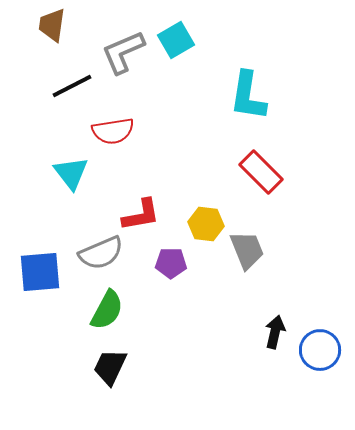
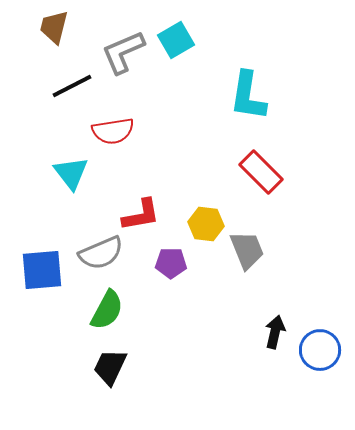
brown trapezoid: moved 2 px right, 2 px down; rotated 6 degrees clockwise
blue square: moved 2 px right, 2 px up
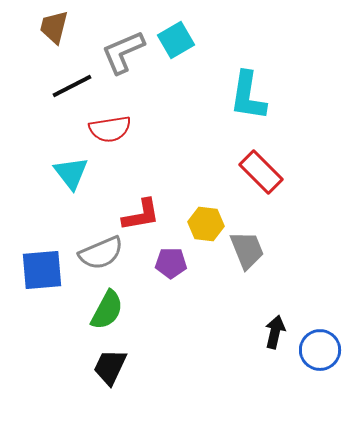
red semicircle: moved 3 px left, 2 px up
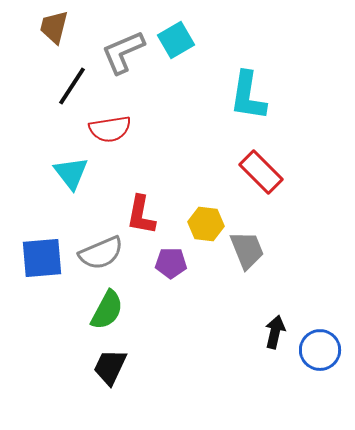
black line: rotated 30 degrees counterclockwise
red L-shape: rotated 111 degrees clockwise
blue square: moved 12 px up
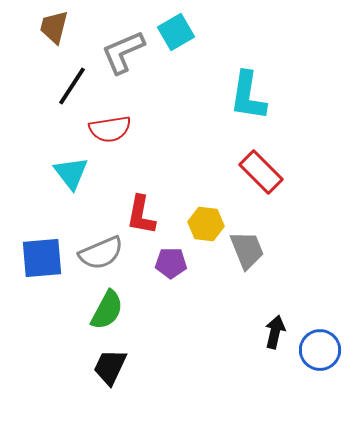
cyan square: moved 8 px up
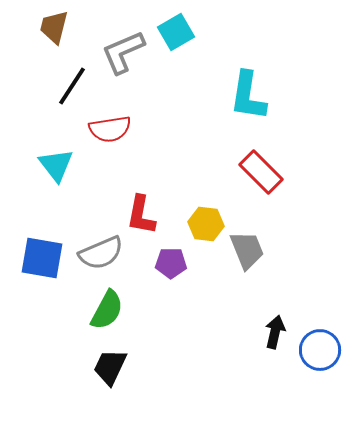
cyan triangle: moved 15 px left, 8 px up
blue square: rotated 15 degrees clockwise
